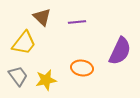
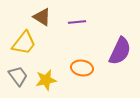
brown triangle: rotated 12 degrees counterclockwise
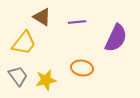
purple semicircle: moved 4 px left, 13 px up
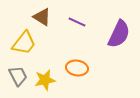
purple line: rotated 30 degrees clockwise
purple semicircle: moved 3 px right, 4 px up
orange ellipse: moved 5 px left
gray trapezoid: rotated 10 degrees clockwise
yellow star: moved 1 px left
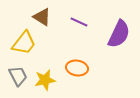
purple line: moved 2 px right
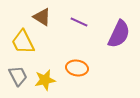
yellow trapezoid: moved 1 px left, 1 px up; rotated 116 degrees clockwise
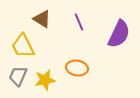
brown triangle: moved 2 px down
purple line: rotated 42 degrees clockwise
yellow trapezoid: moved 4 px down
gray trapezoid: rotated 130 degrees counterclockwise
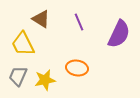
brown triangle: moved 1 px left
yellow trapezoid: moved 2 px up
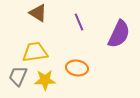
brown triangle: moved 3 px left, 6 px up
yellow trapezoid: moved 12 px right, 8 px down; rotated 108 degrees clockwise
yellow star: rotated 10 degrees clockwise
